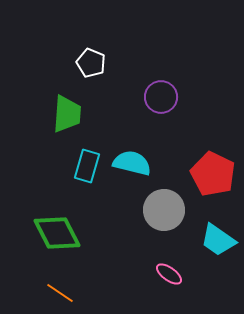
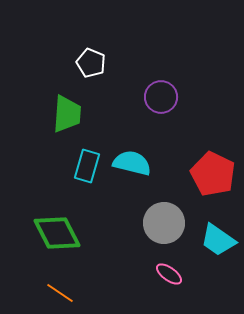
gray circle: moved 13 px down
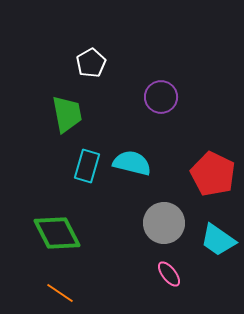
white pentagon: rotated 20 degrees clockwise
green trapezoid: rotated 15 degrees counterclockwise
pink ellipse: rotated 16 degrees clockwise
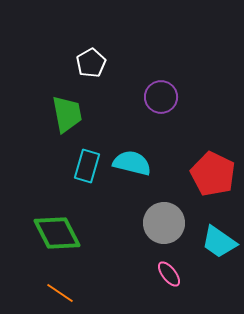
cyan trapezoid: moved 1 px right, 2 px down
